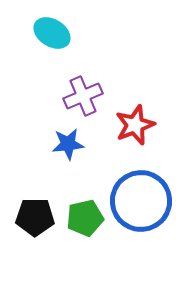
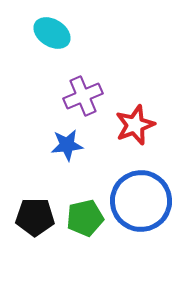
blue star: moved 1 px left, 1 px down
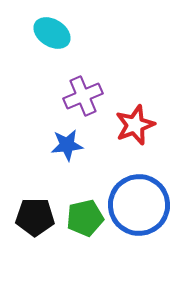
blue circle: moved 2 px left, 4 px down
